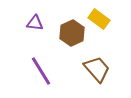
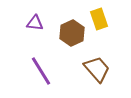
yellow rectangle: rotated 35 degrees clockwise
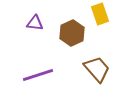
yellow rectangle: moved 1 px right, 5 px up
purple line: moved 3 px left, 4 px down; rotated 76 degrees counterclockwise
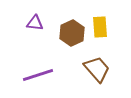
yellow rectangle: moved 13 px down; rotated 15 degrees clockwise
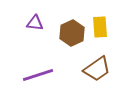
brown trapezoid: rotated 96 degrees clockwise
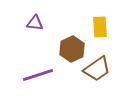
brown hexagon: moved 16 px down
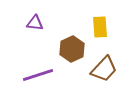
brown trapezoid: moved 7 px right; rotated 12 degrees counterclockwise
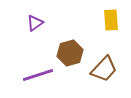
purple triangle: rotated 42 degrees counterclockwise
yellow rectangle: moved 11 px right, 7 px up
brown hexagon: moved 2 px left, 4 px down; rotated 10 degrees clockwise
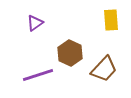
brown hexagon: rotated 20 degrees counterclockwise
